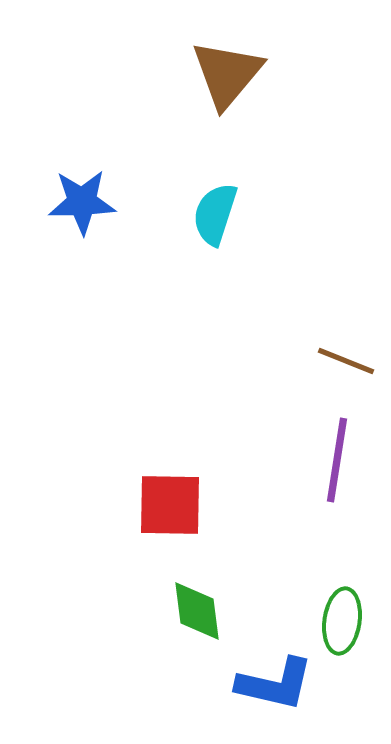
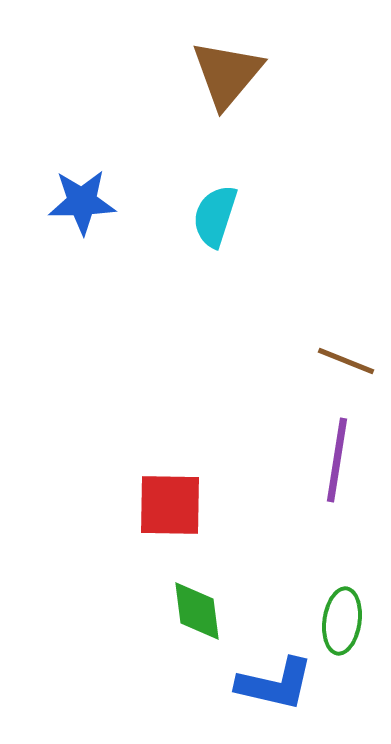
cyan semicircle: moved 2 px down
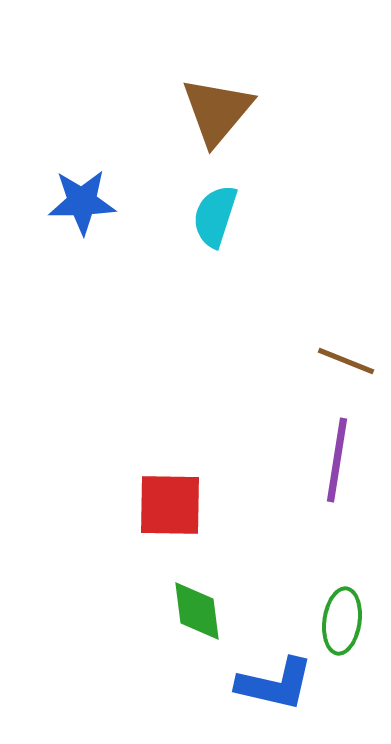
brown triangle: moved 10 px left, 37 px down
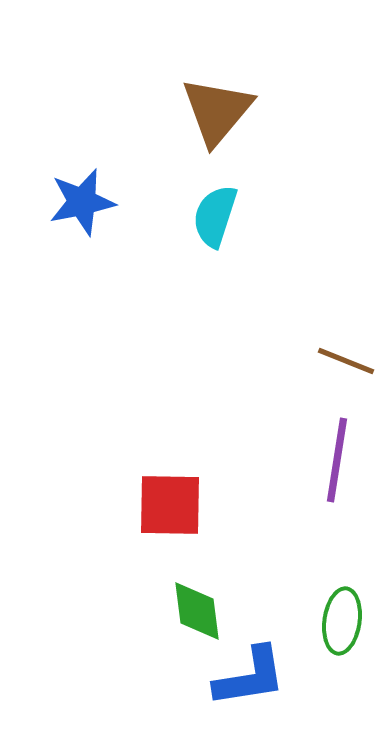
blue star: rotated 10 degrees counterclockwise
blue L-shape: moved 25 px left, 7 px up; rotated 22 degrees counterclockwise
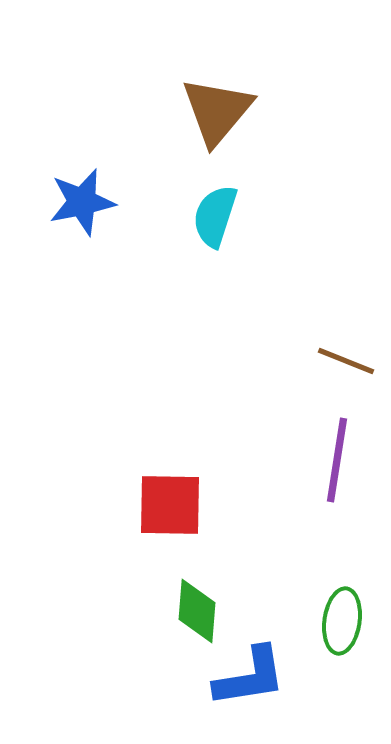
green diamond: rotated 12 degrees clockwise
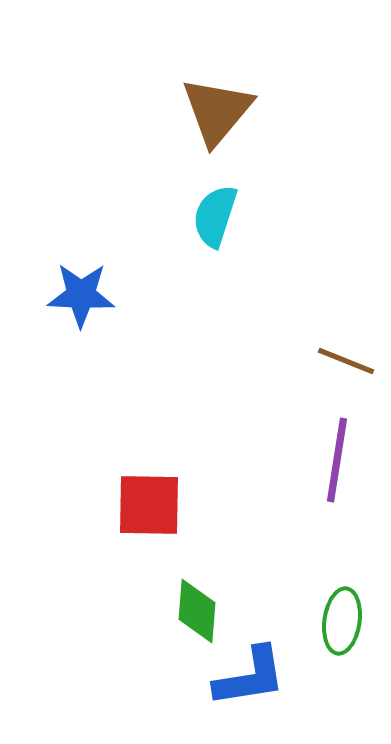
blue star: moved 1 px left, 93 px down; rotated 14 degrees clockwise
red square: moved 21 px left
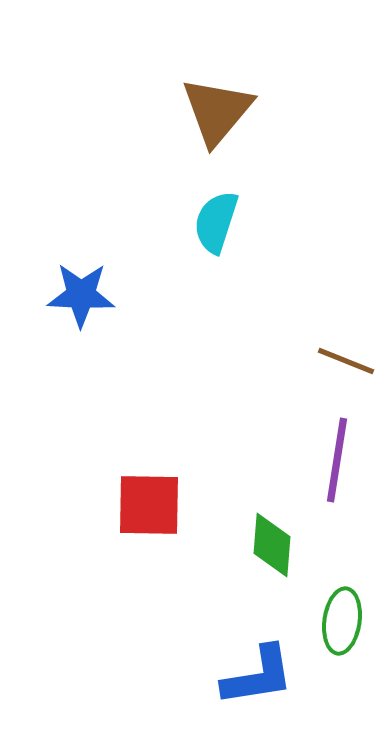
cyan semicircle: moved 1 px right, 6 px down
green diamond: moved 75 px right, 66 px up
blue L-shape: moved 8 px right, 1 px up
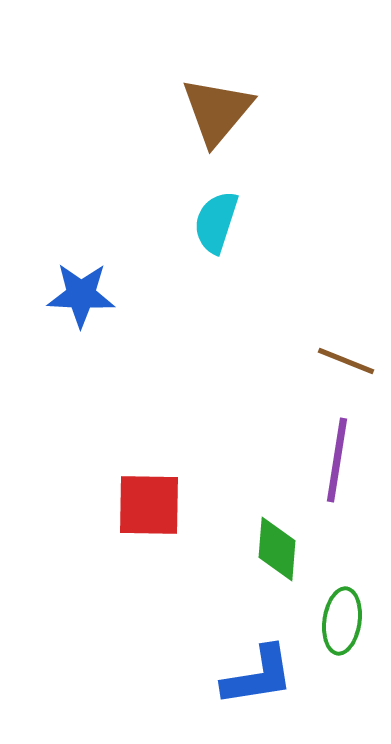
green diamond: moved 5 px right, 4 px down
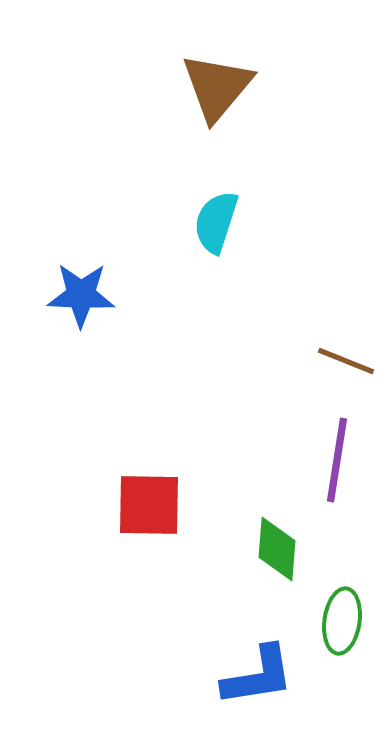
brown triangle: moved 24 px up
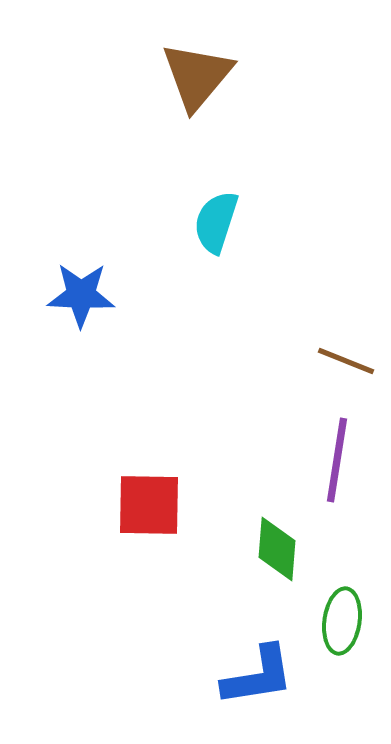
brown triangle: moved 20 px left, 11 px up
